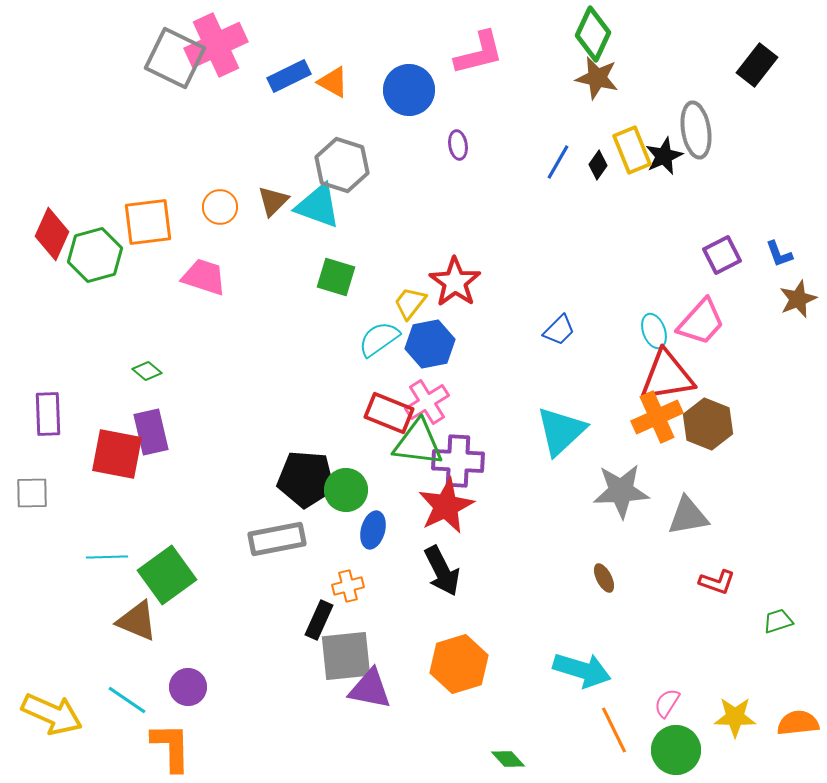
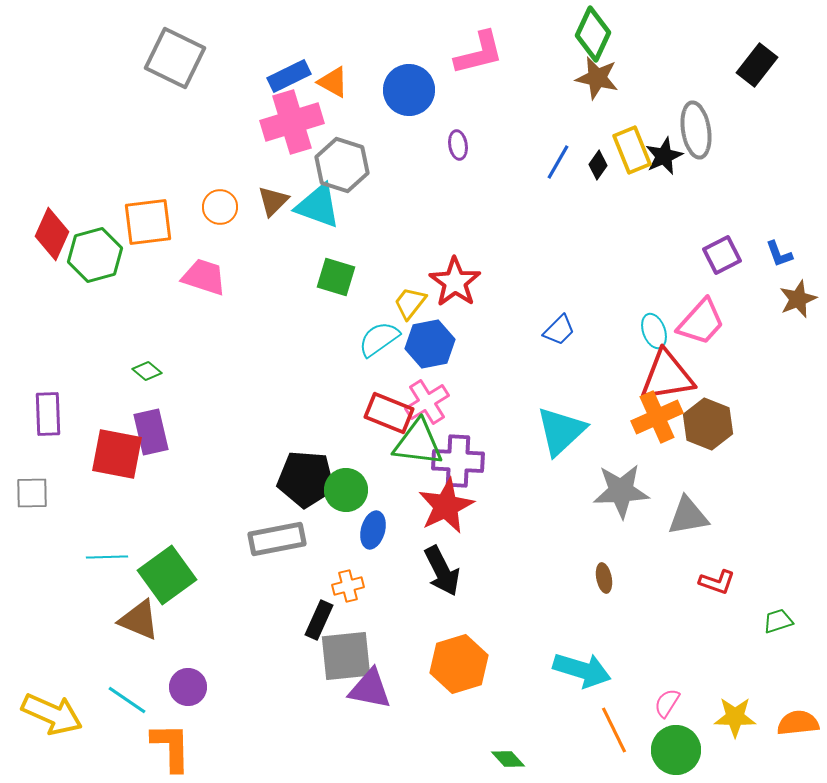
pink cross at (216, 45): moved 76 px right, 77 px down; rotated 8 degrees clockwise
brown ellipse at (604, 578): rotated 16 degrees clockwise
brown triangle at (137, 621): moved 2 px right, 1 px up
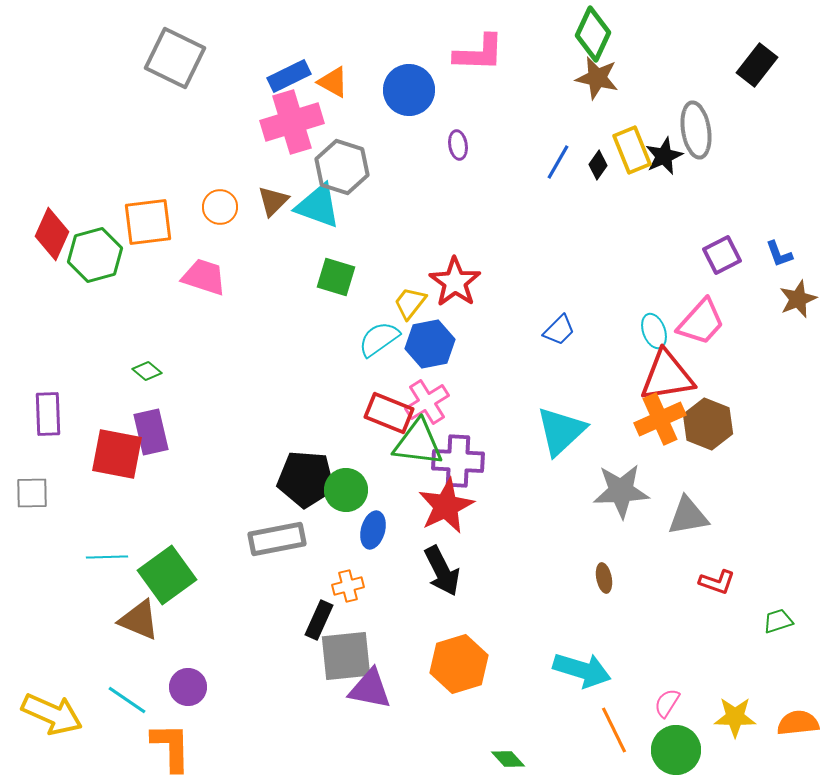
pink L-shape at (479, 53): rotated 16 degrees clockwise
gray hexagon at (342, 165): moved 2 px down
orange cross at (657, 417): moved 3 px right, 2 px down
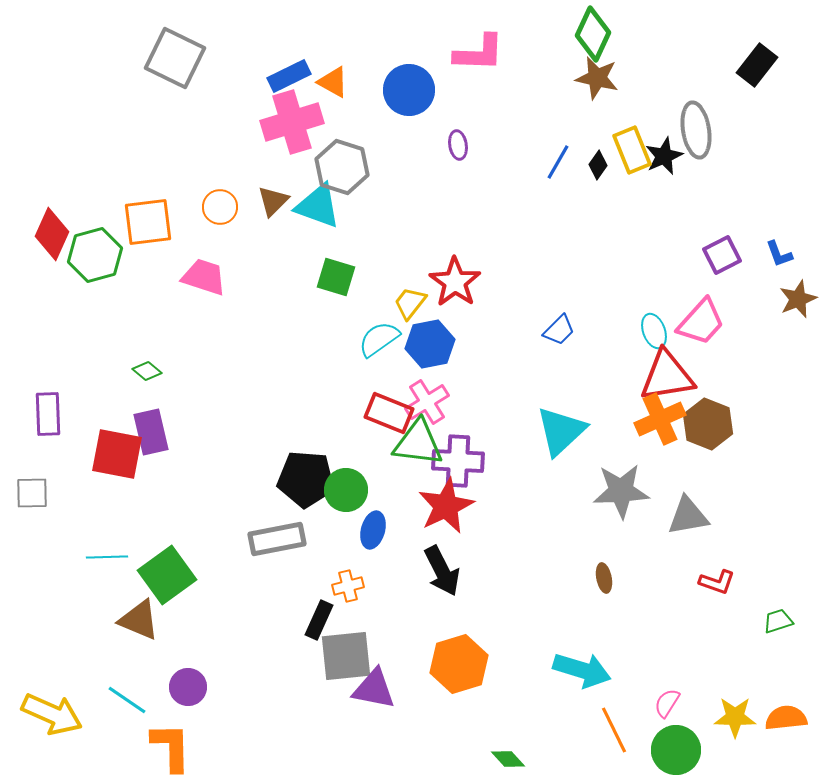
purple triangle at (370, 689): moved 4 px right
orange semicircle at (798, 723): moved 12 px left, 5 px up
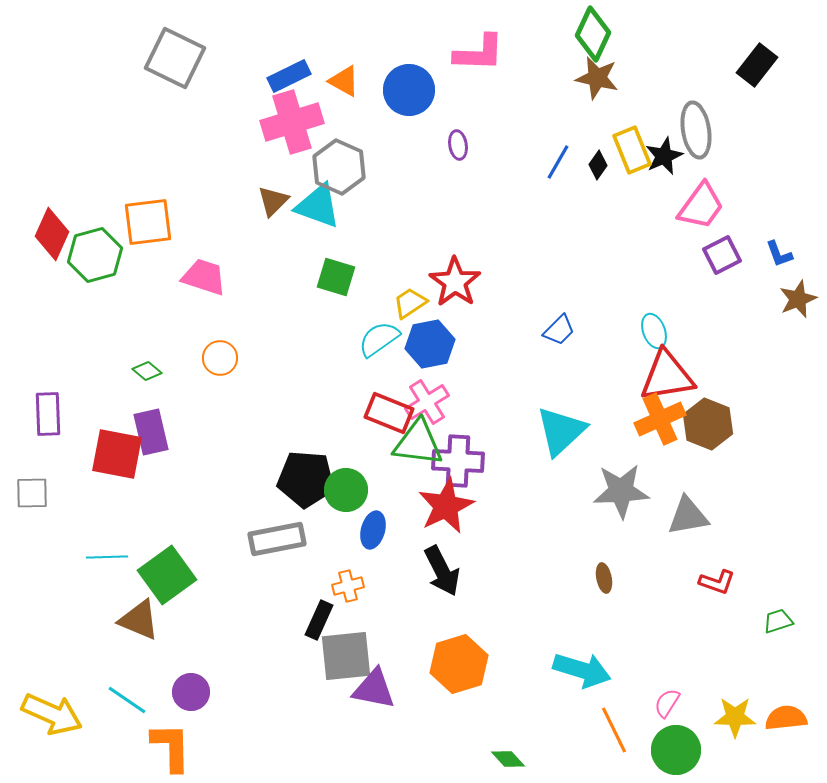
orange triangle at (333, 82): moved 11 px right, 1 px up
gray hexagon at (342, 167): moved 3 px left; rotated 6 degrees clockwise
orange circle at (220, 207): moved 151 px down
yellow trapezoid at (410, 303): rotated 18 degrees clockwise
pink trapezoid at (701, 322): moved 116 px up; rotated 6 degrees counterclockwise
purple circle at (188, 687): moved 3 px right, 5 px down
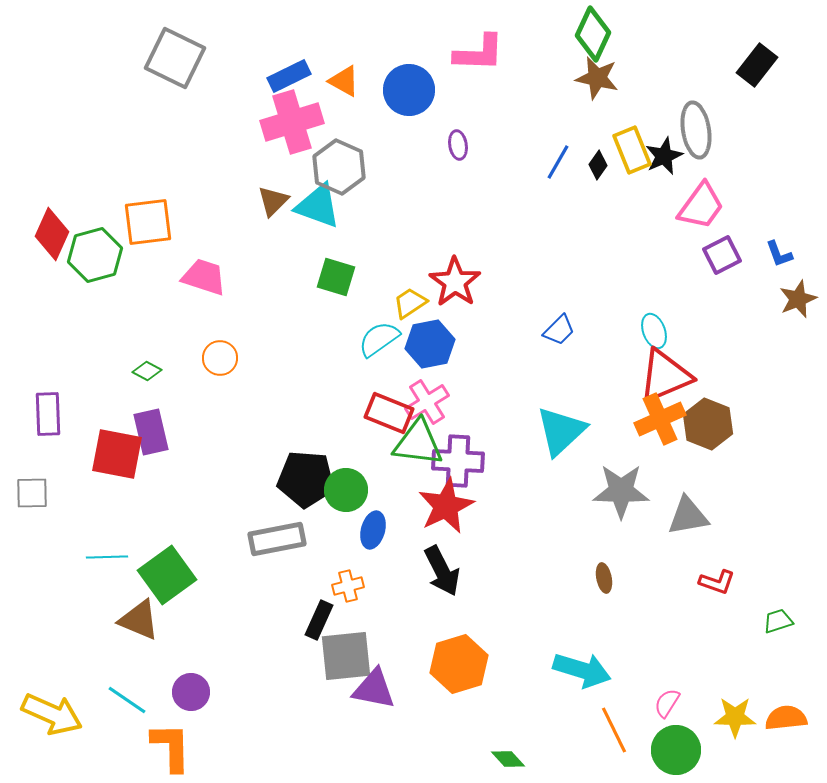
green diamond at (147, 371): rotated 12 degrees counterclockwise
red triangle at (667, 376): moved 2 px left; rotated 14 degrees counterclockwise
gray star at (621, 491): rotated 4 degrees clockwise
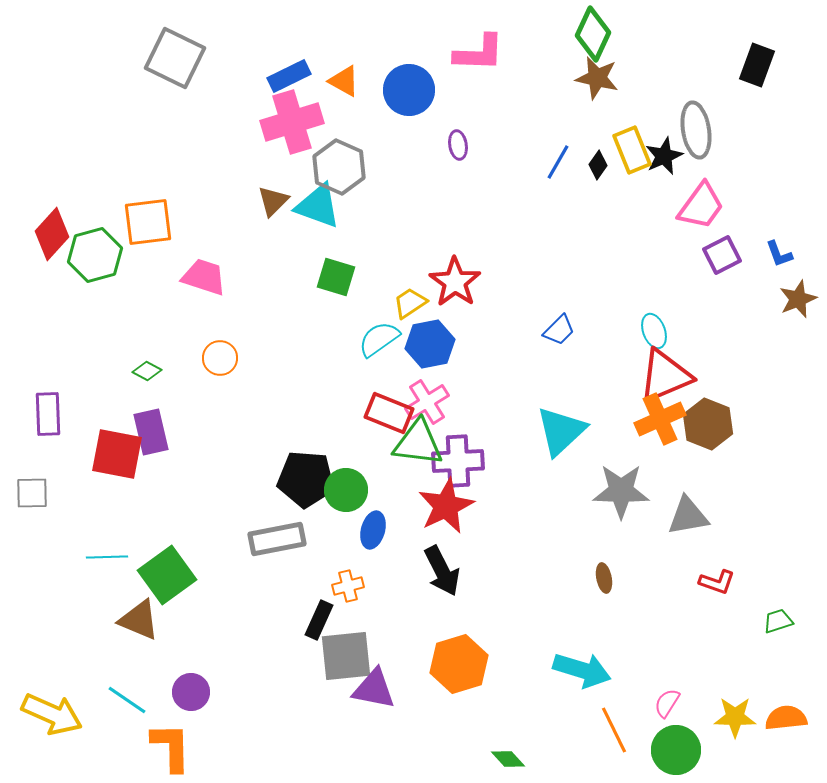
black rectangle at (757, 65): rotated 18 degrees counterclockwise
red diamond at (52, 234): rotated 18 degrees clockwise
purple cross at (458, 461): rotated 6 degrees counterclockwise
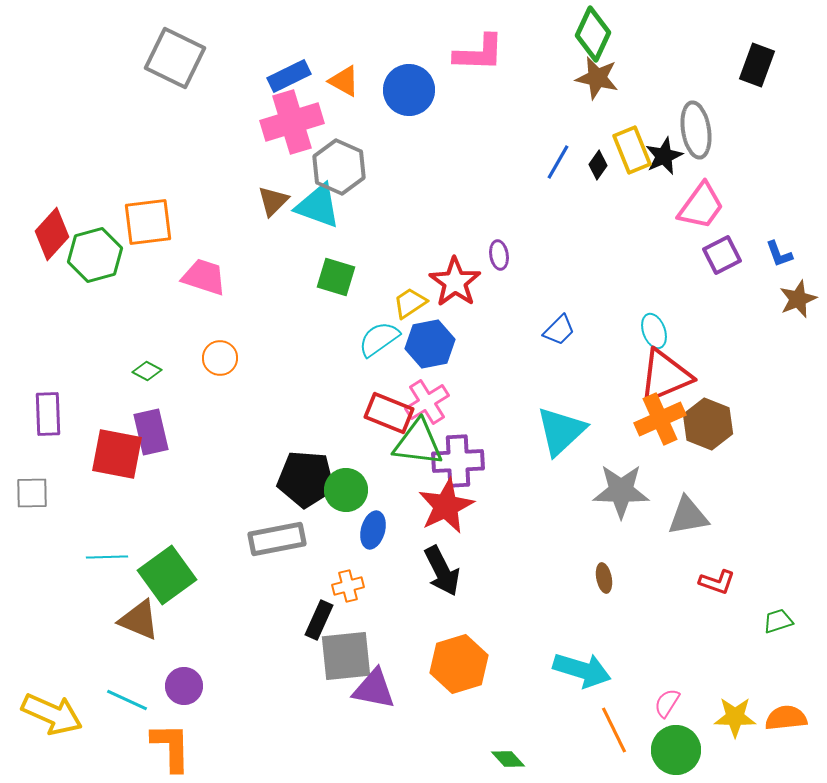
purple ellipse at (458, 145): moved 41 px right, 110 px down
purple circle at (191, 692): moved 7 px left, 6 px up
cyan line at (127, 700): rotated 9 degrees counterclockwise
